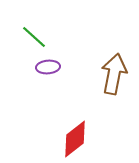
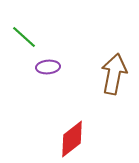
green line: moved 10 px left
red diamond: moved 3 px left
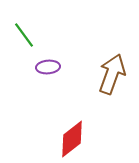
green line: moved 2 px up; rotated 12 degrees clockwise
brown arrow: moved 2 px left; rotated 9 degrees clockwise
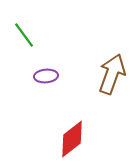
purple ellipse: moved 2 px left, 9 px down
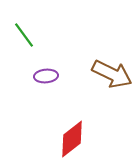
brown arrow: rotated 96 degrees clockwise
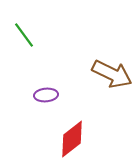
purple ellipse: moved 19 px down
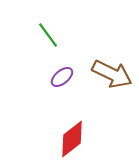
green line: moved 24 px right
purple ellipse: moved 16 px right, 18 px up; rotated 35 degrees counterclockwise
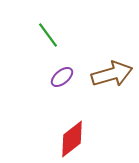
brown arrow: rotated 42 degrees counterclockwise
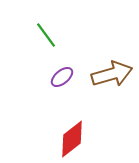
green line: moved 2 px left
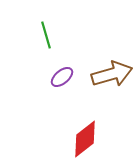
green line: rotated 20 degrees clockwise
red diamond: moved 13 px right
